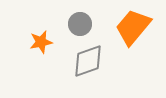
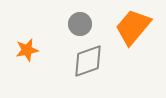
orange star: moved 14 px left, 8 px down
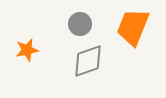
orange trapezoid: rotated 18 degrees counterclockwise
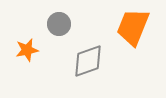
gray circle: moved 21 px left
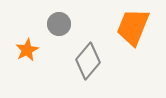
orange star: rotated 15 degrees counterclockwise
gray diamond: rotated 30 degrees counterclockwise
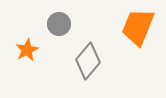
orange trapezoid: moved 5 px right
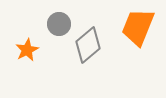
gray diamond: moved 16 px up; rotated 9 degrees clockwise
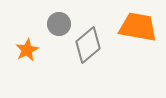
orange trapezoid: rotated 78 degrees clockwise
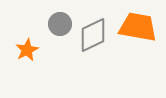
gray circle: moved 1 px right
gray diamond: moved 5 px right, 10 px up; rotated 15 degrees clockwise
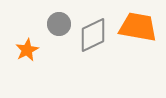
gray circle: moved 1 px left
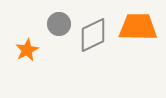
orange trapezoid: rotated 9 degrees counterclockwise
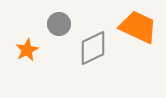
orange trapezoid: rotated 24 degrees clockwise
gray diamond: moved 13 px down
